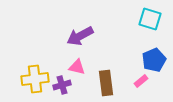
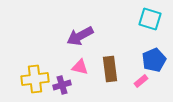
pink triangle: moved 3 px right
brown rectangle: moved 4 px right, 14 px up
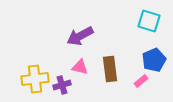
cyan square: moved 1 px left, 2 px down
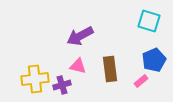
pink triangle: moved 2 px left, 1 px up
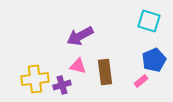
brown rectangle: moved 5 px left, 3 px down
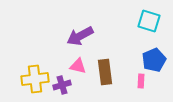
pink rectangle: rotated 48 degrees counterclockwise
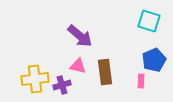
purple arrow: rotated 112 degrees counterclockwise
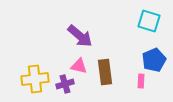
pink triangle: moved 1 px right
purple cross: moved 3 px right, 1 px up
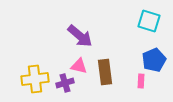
purple cross: moved 1 px up
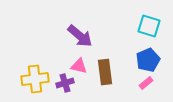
cyan square: moved 5 px down
blue pentagon: moved 6 px left
pink rectangle: moved 5 px right, 2 px down; rotated 48 degrees clockwise
